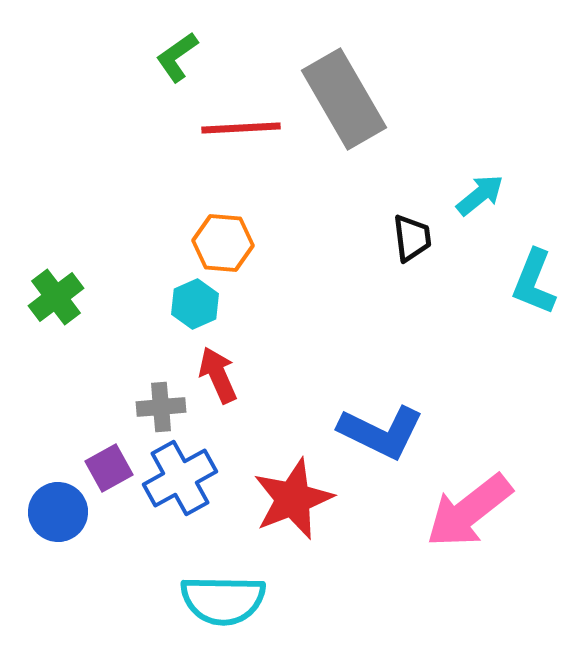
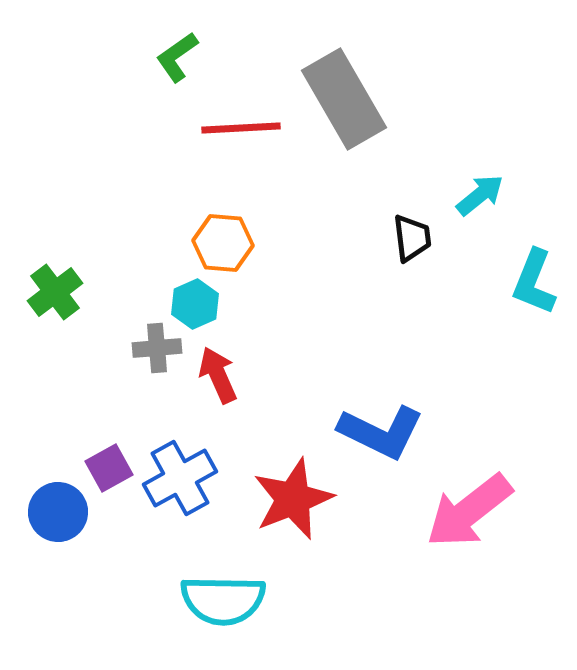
green cross: moved 1 px left, 5 px up
gray cross: moved 4 px left, 59 px up
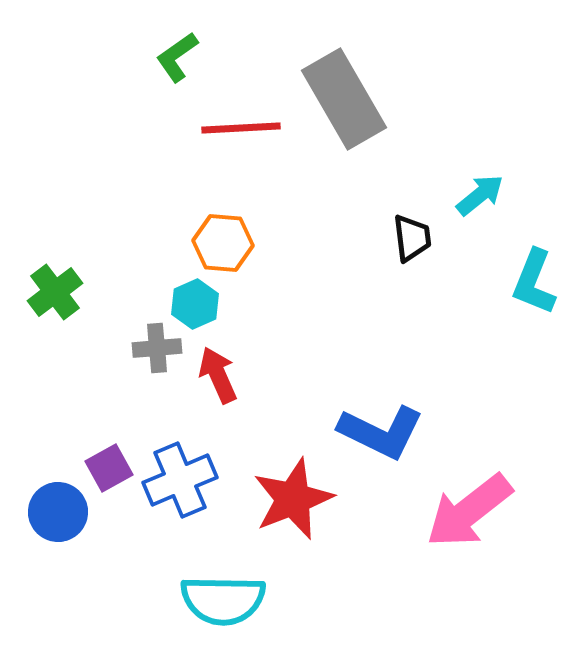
blue cross: moved 2 px down; rotated 6 degrees clockwise
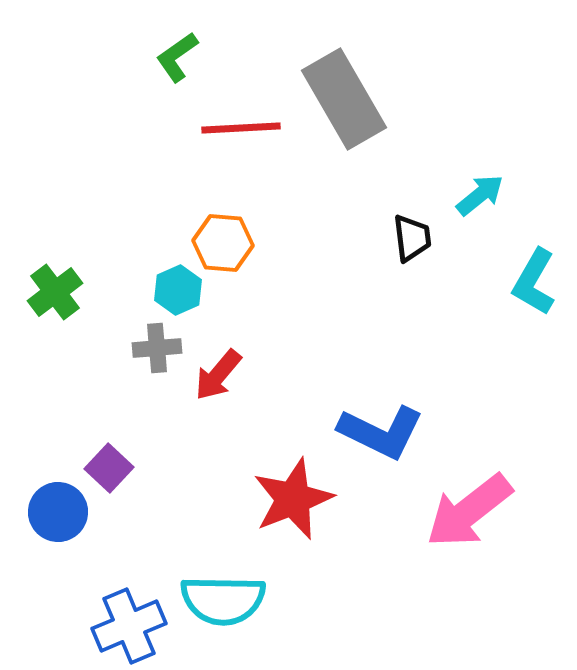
cyan L-shape: rotated 8 degrees clockwise
cyan hexagon: moved 17 px left, 14 px up
red arrow: rotated 116 degrees counterclockwise
purple square: rotated 18 degrees counterclockwise
blue cross: moved 51 px left, 146 px down
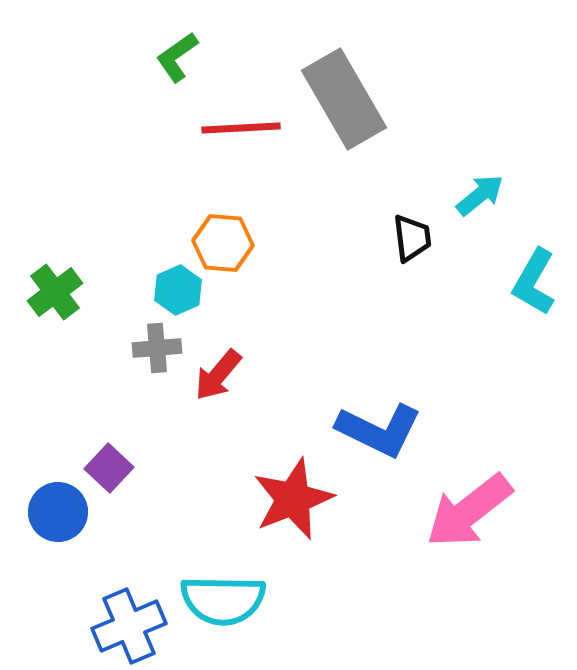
blue L-shape: moved 2 px left, 2 px up
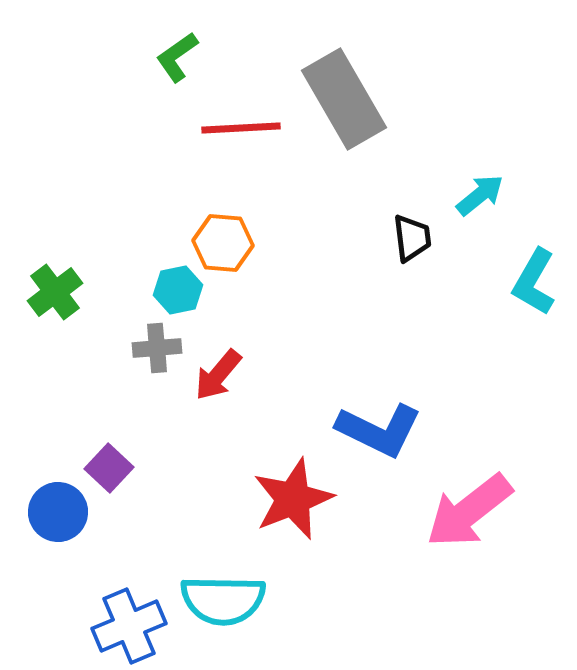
cyan hexagon: rotated 12 degrees clockwise
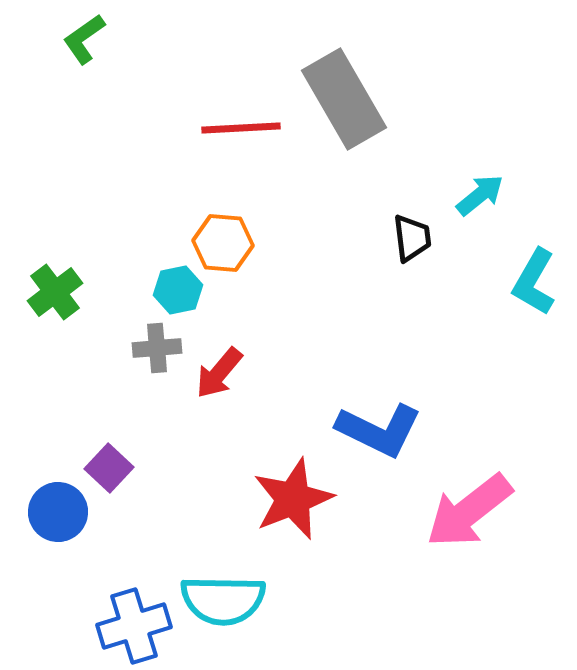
green L-shape: moved 93 px left, 18 px up
red arrow: moved 1 px right, 2 px up
blue cross: moved 5 px right; rotated 6 degrees clockwise
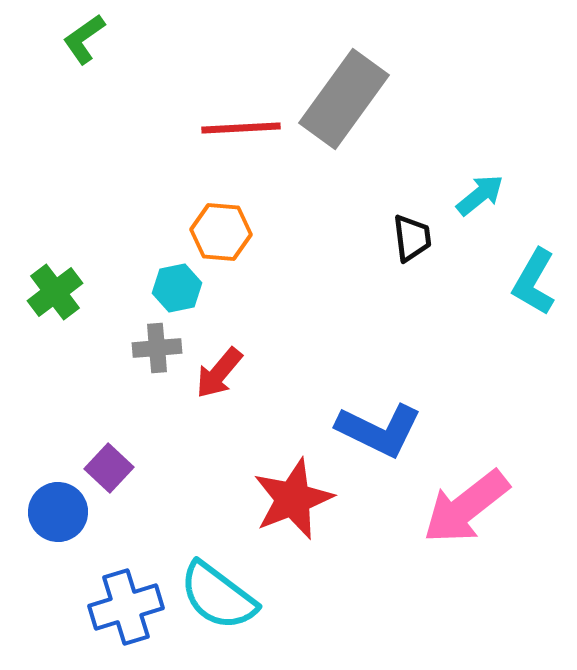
gray rectangle: rotated 66 degrees clockwise
orange hexagon: moved 2 px left, 11 px up
cyan hexagon: moved 1 px left, 2 px up
pink arrow: moved 3 px left, 4 px up
cyan semicircle: moved 5 px left, 4 px up; rotated 36 degrees clockwise
blue cross: moved 8 px left, 19 px up
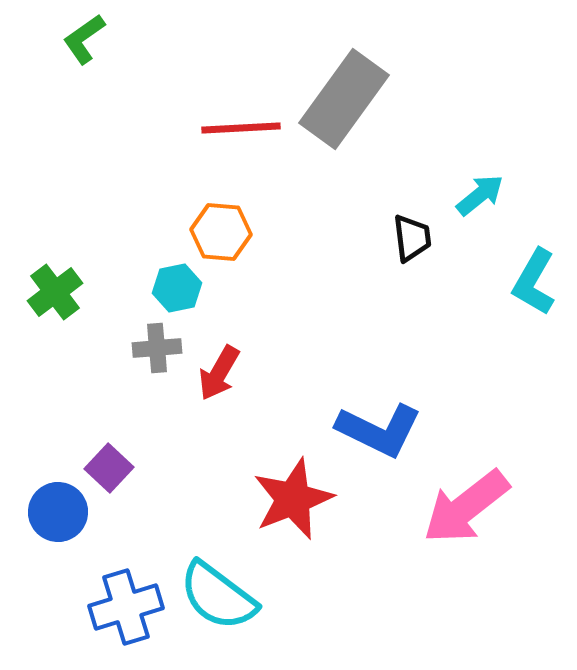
red arrow: rotated 10 degrees counterclockwise
